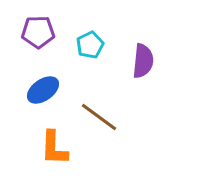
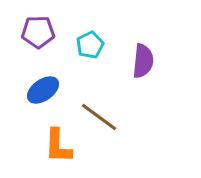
orange L-shape: moved 4 px right, 2 px up
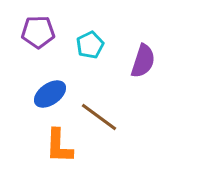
purple semicircle: rotated 12 degrees clockwise
blue ellipse: moved 7 px right, 4 px down
orange L-shape: moved 1 px right
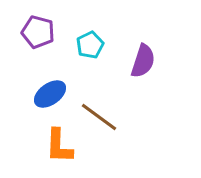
purple pentagon: rotated 16 degrees clockwise
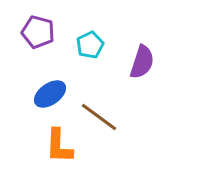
purple semicircle: moved 1 px left, 1 px down
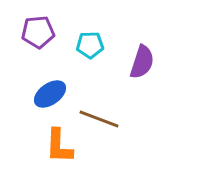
purple pentagon: rotated 20 degrees counterclockwise
cyan pentagon: rotated 24 degrees clockwise
brown line: moved 2 px down; rotated 15 degrees counterclockwise
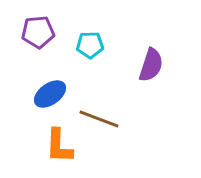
purple semicircle: moved 9 px right, 3 px down
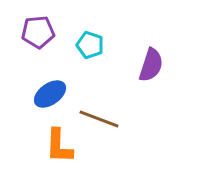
cyan pentagon: rotated 20 degrees clockwise
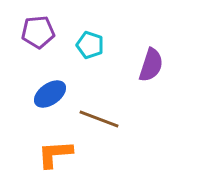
orange L-shape: moved 4 px left, 8 px down; rotated 84 degrees clockwise
